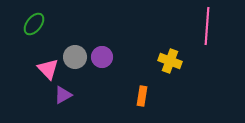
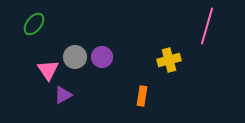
pink line: rotated 12 degrees clockwise
yellow cross: moved 1 px left, 1 px up; rotated 35 degrees counterclockwise
pink triangle: moved 1 px down; rotated 10 degrees clockwise
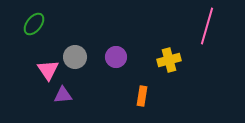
purple circle: moved 14 px right
purple triangle: rotated 24 degrees clockwise
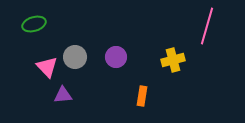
green ellipse: rotated 35 degrees clockwise
yellow cross: moved 4 px right
pink triangle: moved 1 px left, 3 px up; rotated 10 degrees counterclockwise
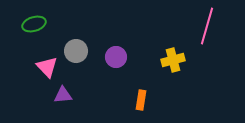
gray circle: moved 1 px right, 6 px up
orange rectangle: moved 1 px left, 4 px down
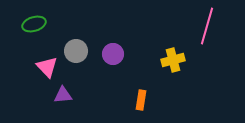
purple circle: moved 3 px left, 3 px up
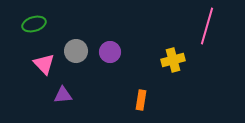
purple circle: moved 3 px left, 2 px up
pink triangle: moved 3 px left, 3 px up
